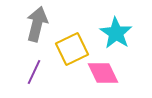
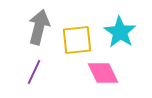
gray arrow: moved 2 px right, 3 px down
cyan star: moved 4 px right, 1 px up
yellow square: moved 5 px right, 9 px up; rotated 20 degrees clockwise
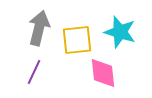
gray arrow: moved 1 px down
cyan star: rotated 16 degrees counterclockwise
pink diamond: rotated 20 degrees clockwise
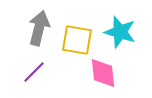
yellow square: rotated 16 degrees clockwise
purple line: rotated 20 degrees clockwise
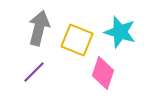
yellow square: rotated 12 degrees clockwise
pink diamond: rotated 24 degrees clockwise
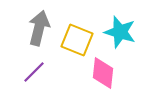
pink diamond: rotated 12 degrees counterclockwise
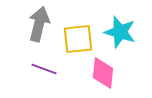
gray arrow: moved 4 px up
yellow square: moved 1 px right, 1 px up; rotated 28 degrees counterclockwise
purple line: moved 10 px right, 3 px up; rotated 65 degrees clockwise
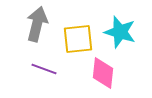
gray arrow: moved 2 px left
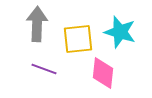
gray arrow: rotated 12 degrees counterclockwise
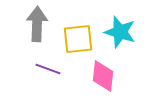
purple line: moved 4 px right
pink diamond: moved 3 px down
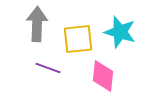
purple line: moved 1 px up
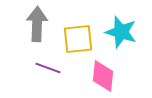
cyan star: moved 1 px right
